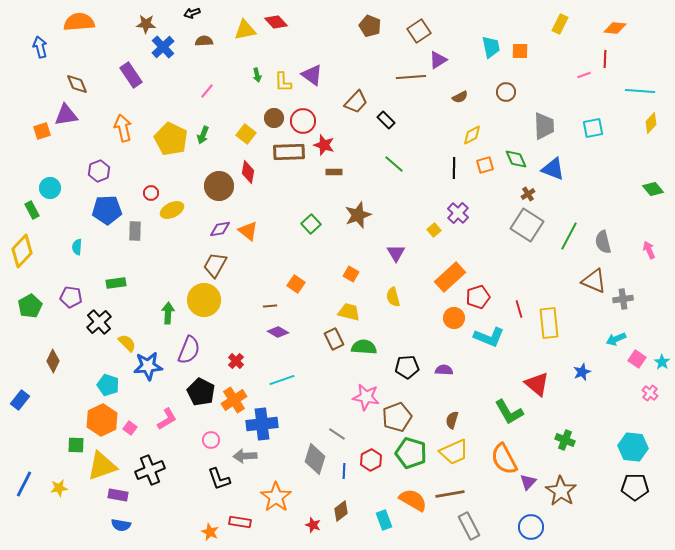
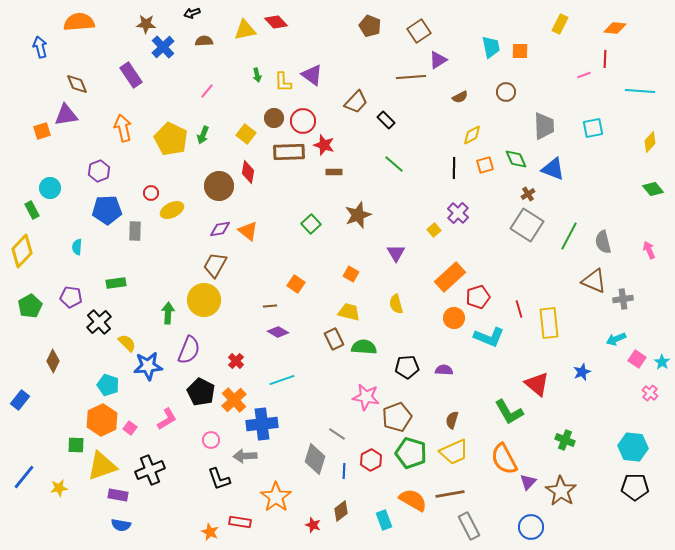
yellow diamond at (651, 123): moved 1 px left, 19 px down
yellow semicircle at (393, 297): moved 3 px right, 7 px down
orange cross at (234, 400): rotated 10 degrees counterclockwise
blue line at (24, 484): moved 7 px up; rotated 12 degrees clockwise
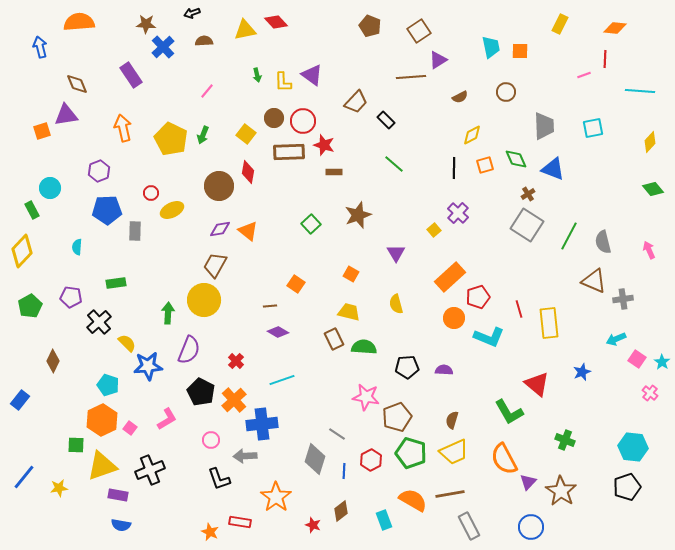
black pentagon at (635, 487): moved 8 px left; rotated 20 degrees counterclockwise
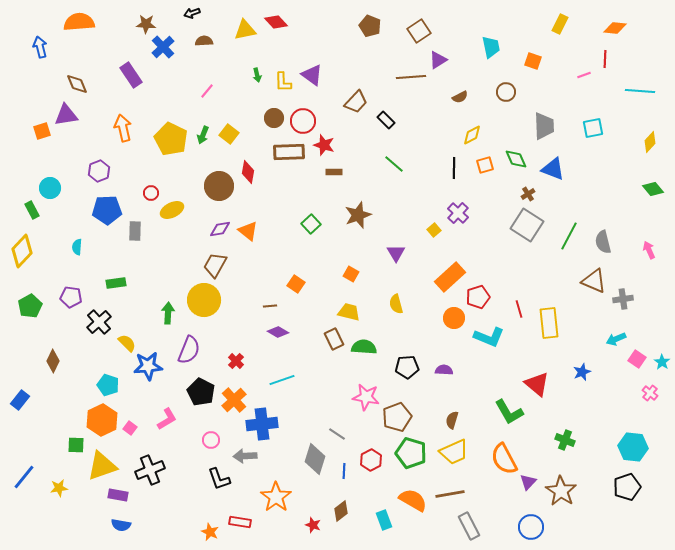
orange square at (520, 51): moved 13 px right, 10 px down; rotated 18 degrees clockwise
yellow square at (246, 134): moved 17 px left
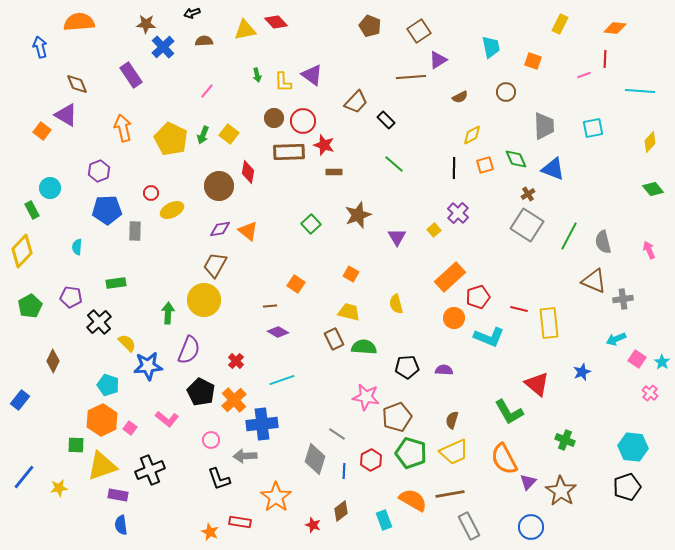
purple triangle at (66, 115): rotated 40 degrees clockwise
orange square at (42, 131): rotated 36 degrees counterclockwise
purple triangle at (396, 253): moved 1 px right, 16 px up
red line at (519, 309): rotated 60 degrees counterclockwise
pink L-shape at (167, 419): rotated 70 degrees clockwise
blue semicircle at (121, 525): rotated 72 degrees clockwise
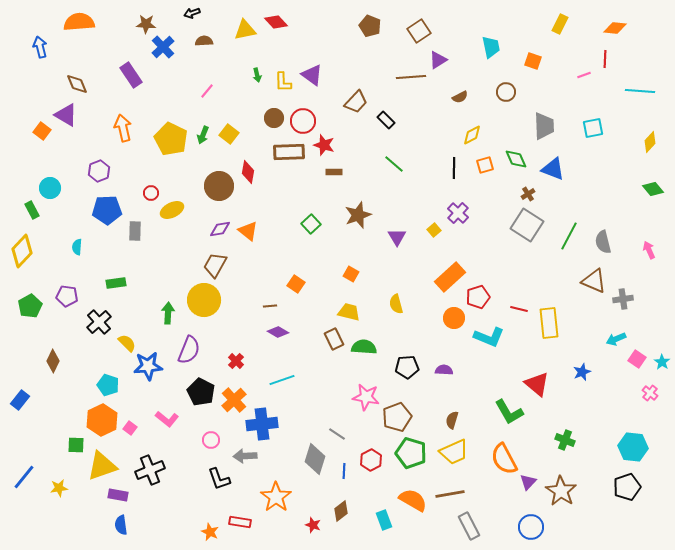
purple pentagon at (71, 297): moved 4 px left, 1 px up
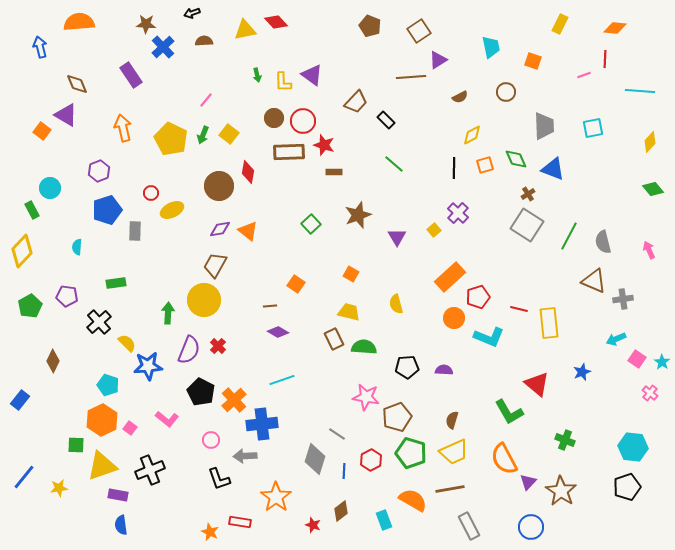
pink line at (207, 91): moved 1 px left, 9 px down
blue pentagon at (107, 210): rotated 16 degrees counterclockwise
red cross at (236, 361): moved 18 px left, 15 px up
brown line at (450, 494): moved 5 px up
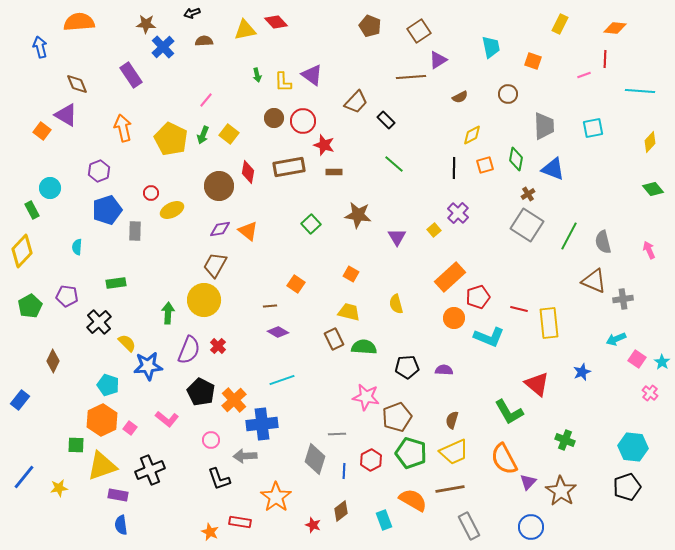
brown circle at (506, 92): moved 2 px right, 2 px down
brown rectangle at (289, 152): moved 15 px down; rotated 8 degrees counterclockwise
green diamond at (516, 159): rotated 35 degrees clockwise
brown star at (358, 215): rotated 28 degrees clockwise
gray line at (337, 434): rotated 36 degrees counterclockwise
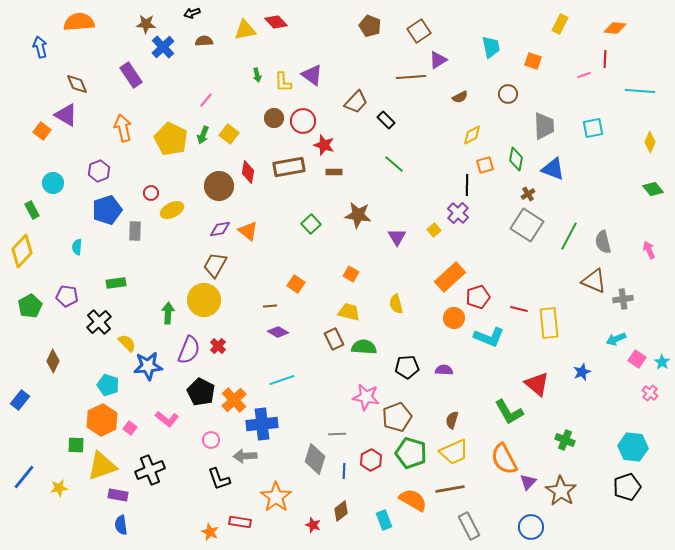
yellow diamond at (650, 142): rotated 20 degrees counterclockwise
black line at (454, 168): moved 13 px right, 17 px down
cyan circle at (50, 188): moved 3 px right, 5 px up
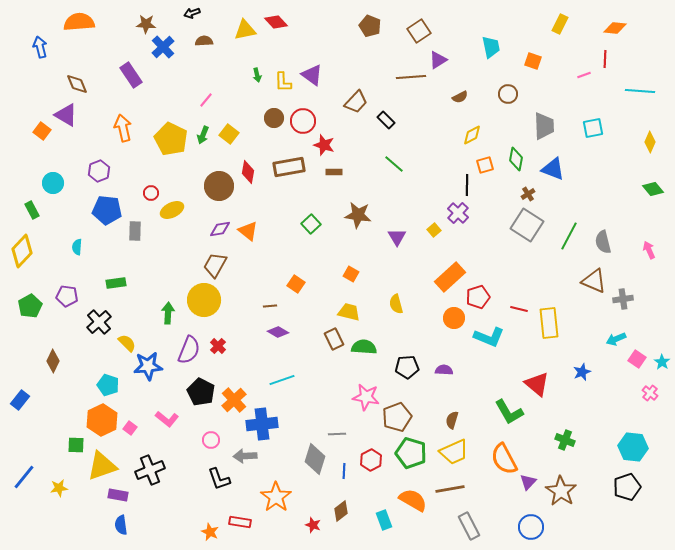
blue pentagon at (107, 210): rotated 24 degrees clockwise
